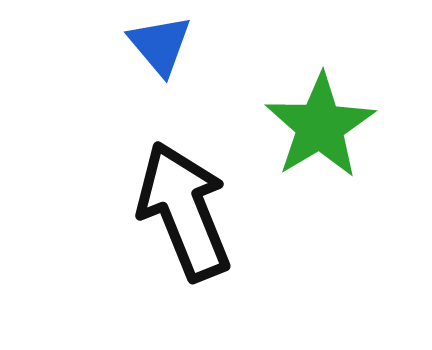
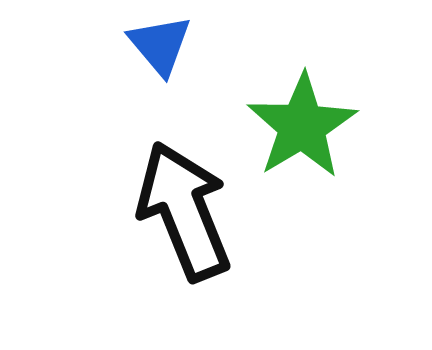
green star: moved 18 px left
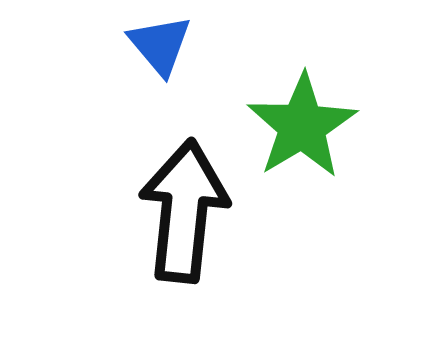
black arrow: rotated 28 degrees clockwise
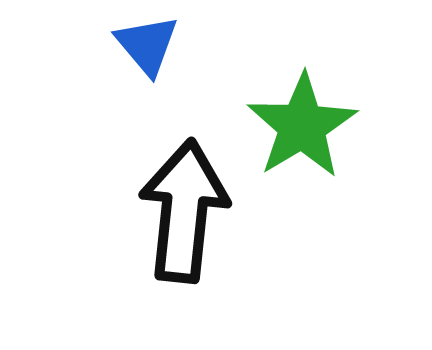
blue triangle: moved 13 px left
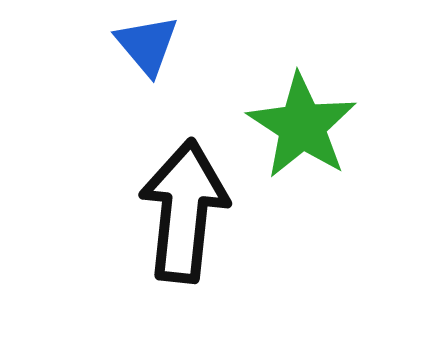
green star: rotated 8 degrees counterclockwise
